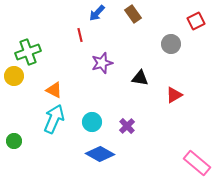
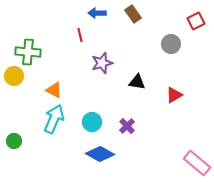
blue arrow: rotated 48 degrees clockwise
green cross: rotated 25 degrees clockwise
black triangle: moved 3 px left, 4 px down
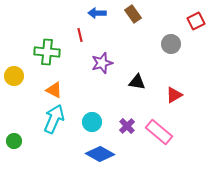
green cross: moved 19 px right
pink rectangle: moved 38 px left, 31 px up
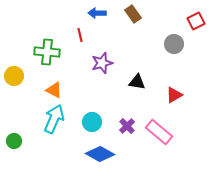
gray circle: moved 3 px right
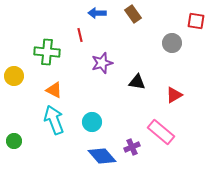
red square: rotated 36 degrees clockwise
gray circle: moved 2 px left, 1 px up
cyan arrow: moved 1 px down; rotated 44 degrees counterclockwise
purple cross: moved 5 px right, 21 px down; rotated 21 degrees clockwise
pink rectangle: moved 2 px right
blue diamond: moved 2 px right, 2 px down; rotated 20 degrees clockwise
